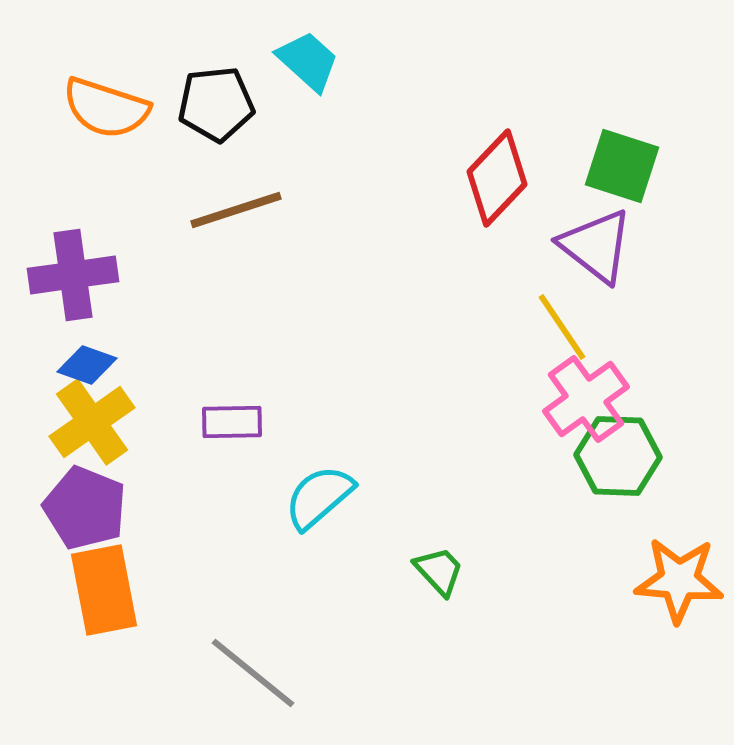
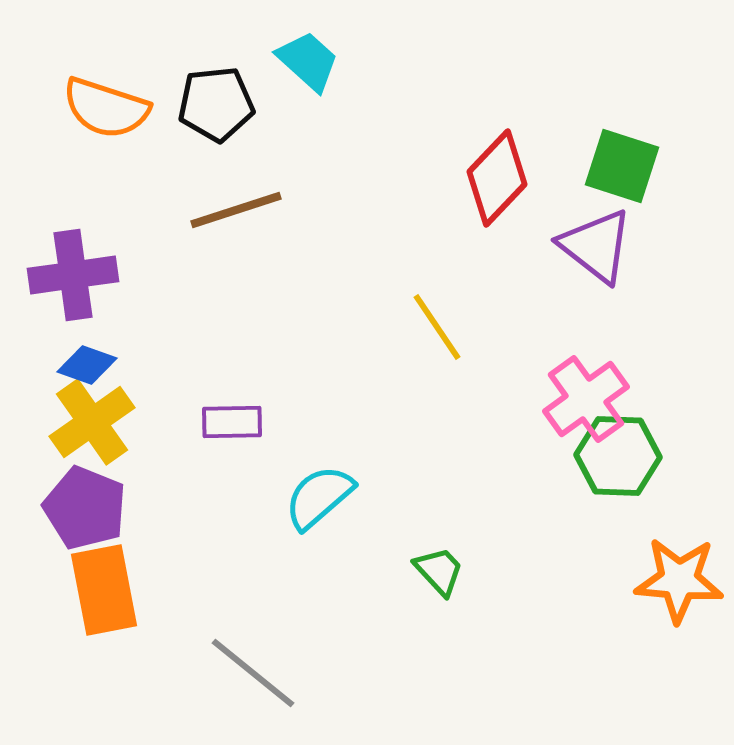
yellow line: moved 125 px left
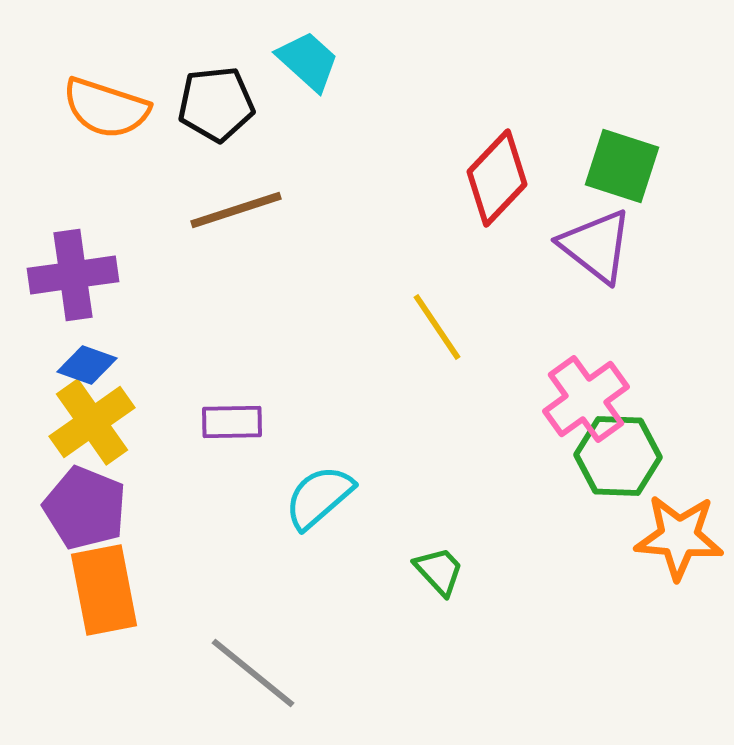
orange star: moved 43 px up
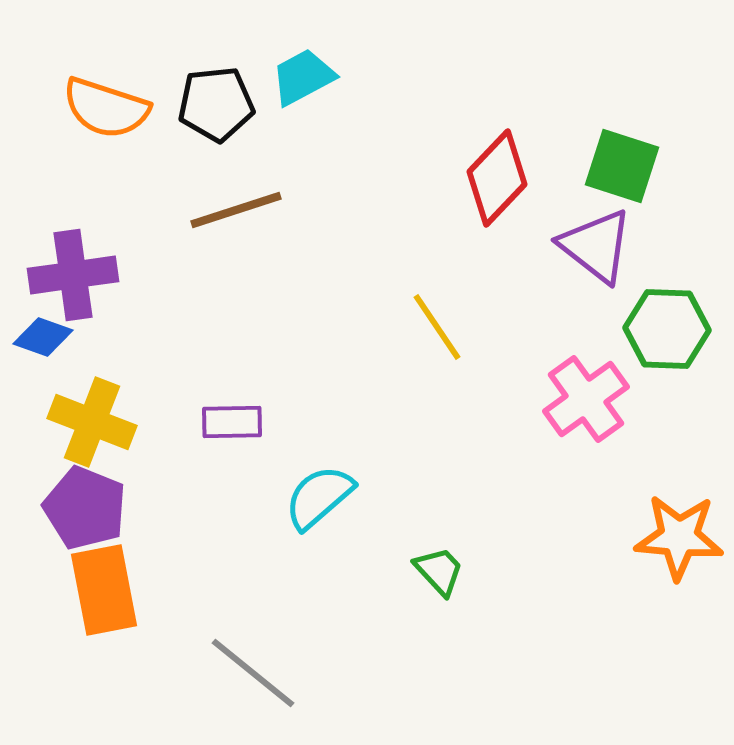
cyan trapezoid: moved 5 px left, 16 px down; rotated 70 degrees counterclockwise
blue diamond: moved 44 px left, 28 px up
yellow cross: rotated 34 degrees counterclockwise
green hexagon: moved 49 px right, 127 px up
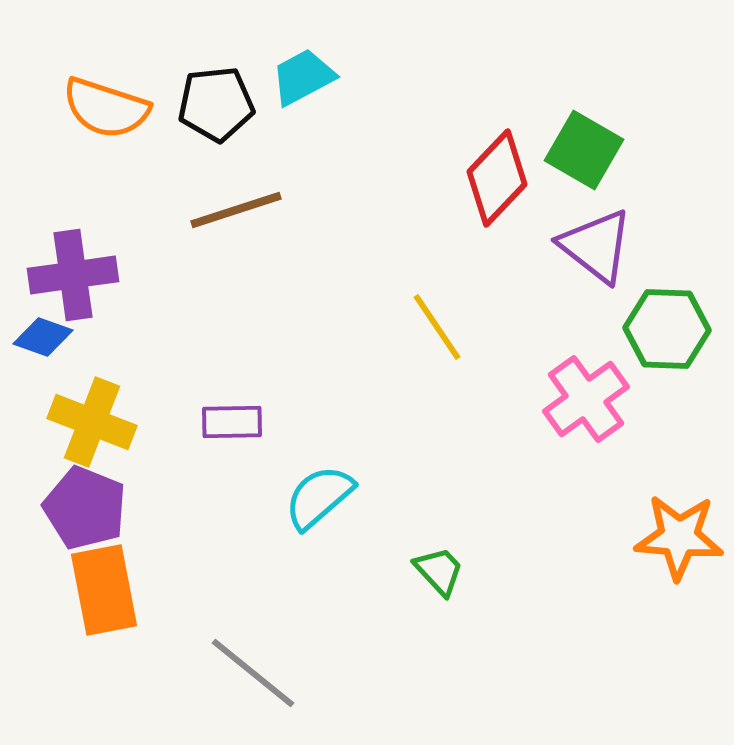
green square: moved 38 px left, 16 px up; rotated 12 degrees clockwise
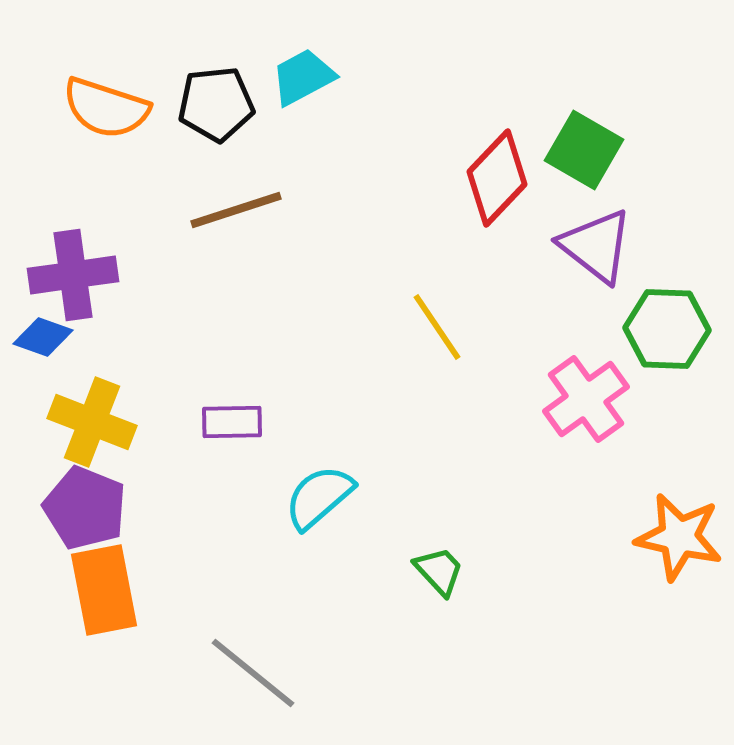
orange star: rotated 8 degrees clockwise
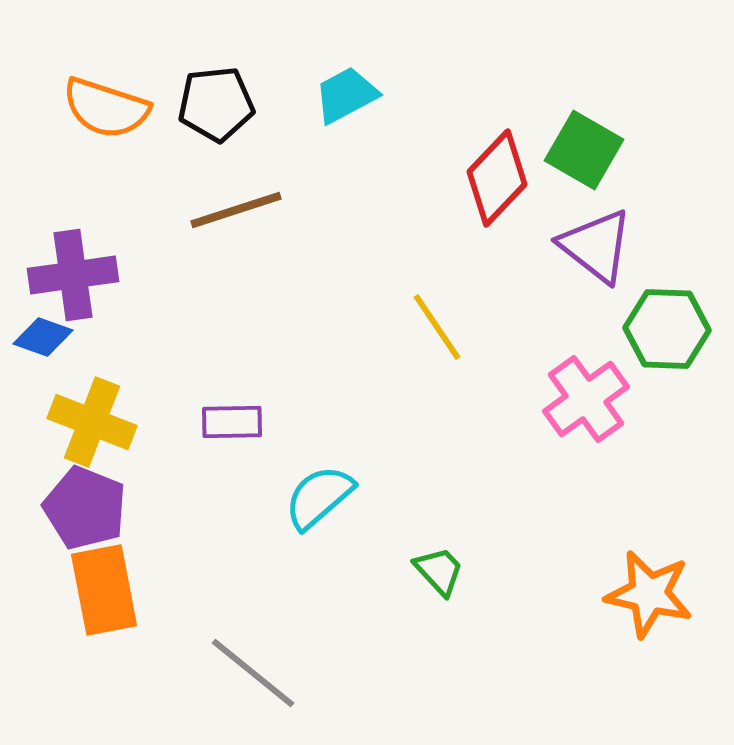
cyan trapezoid: moved 43 px right, 18 px down
orange star: moved 30 px left, 57 px down
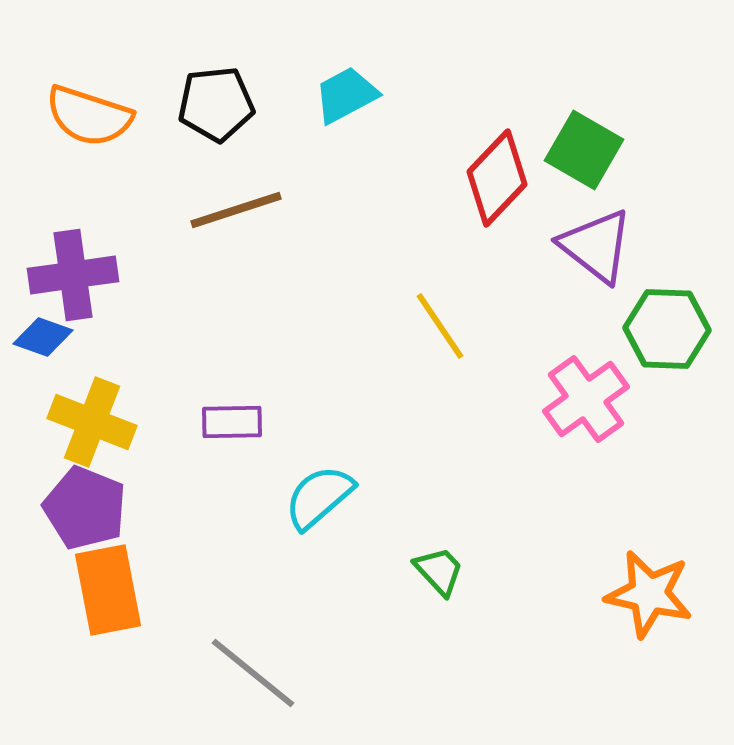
orange semicircle: moved 17 px left, 8 px down
yellow line: moved 3 px right, 1 px up
orange rectangle: moved 4 px right
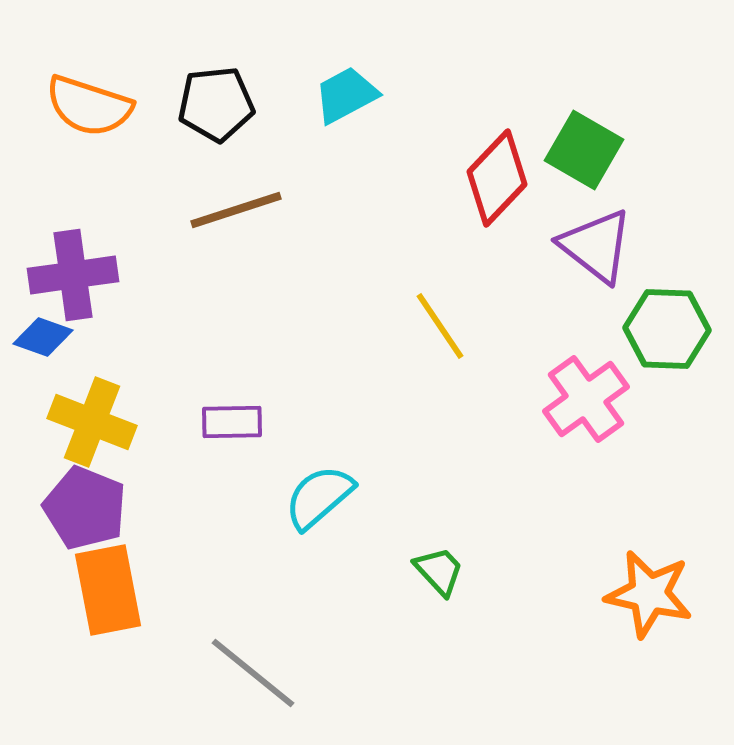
orange semicircle: moved 10 px up
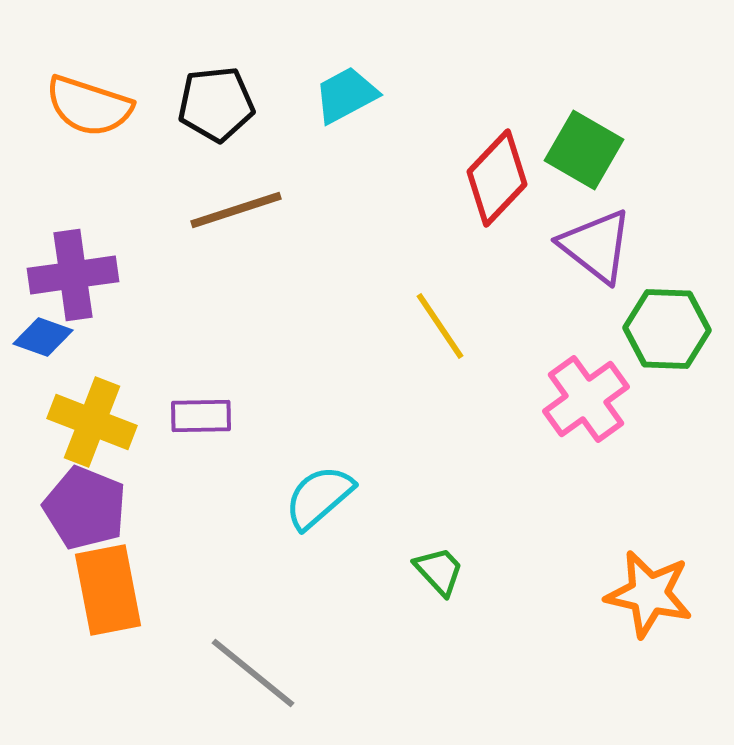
purple rectangle: moved 31 px left, 6 px up
